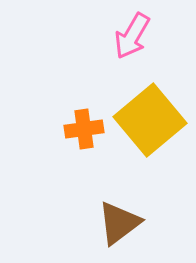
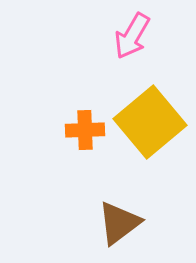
yellow square: moved 2 px down
orange cross: moved 1 px right, 1 px down; rotated 6 degrees clockwise
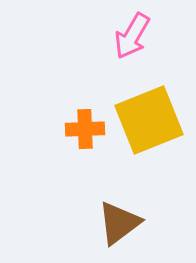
yellow square: moved 1 px left, 2 px up; rotated 18 degrees clockwise
orange cross: moved 1 px up
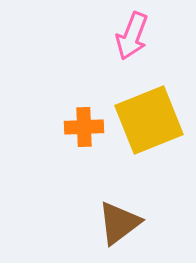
pink arrow: rotated 9 degrees counterclockwise
orange cross: moved 1 px left, 2 px up
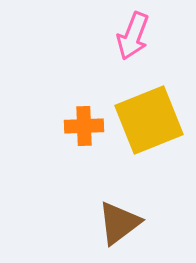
pink arrow: moved 1 px right
orange cross: moved 1 px up
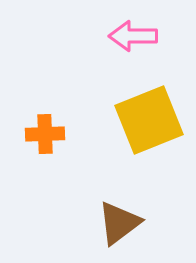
pink arrow: rotated 69 degrees clockwise
orange cross: moved 39 px left, 8 px down
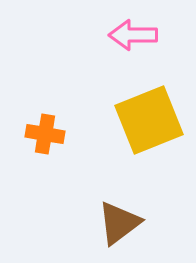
pink arrow: moved 1 px up
orange cross: rotated 12 degrees clockwise
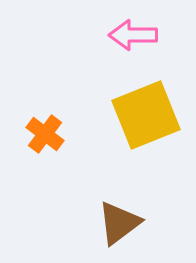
yellow square: moved 3 px left, 5 px up
orange cross: rotated 27 degrees clockwise
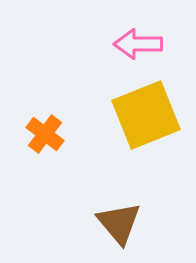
pink arrow: moved 5 px right, 9 px down
brown triangle: rotated 33 degrees counterclockwise
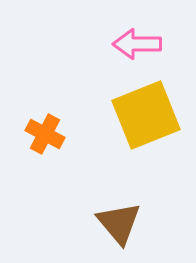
pink arrow: moved 1 px left
orange cross: rotated 9 degrees counterclockwise
